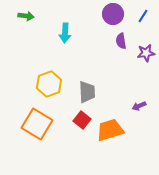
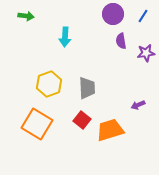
cyan arrow: moved 4 px down
gray trapezoid: moved 4 px up
purple arrow: moved 1 px left, 1 px up
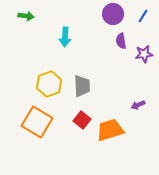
purple star: moved 2 px left, 1 px down
gray trapezoid: moved 5 px left, 2 px up
orange square: moved 2 px up
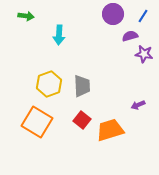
cyan arrow: moved 6 px left, 2 px up
purple semicircle: moved 9 px right, 5 px up; rotated 84 degrees clockwise
purple star: rotated 18 degrees clockwise
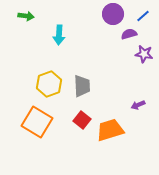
blue line: rotated 16 degrees clockwise
purple semicircle: moved 1 px left, 2 px up
